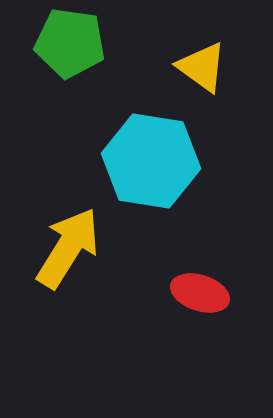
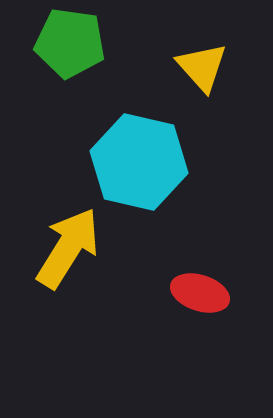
yellow triangle: rotated 12 degrees clockwise
cyan hexagon: moved 12 px left, 1 px down; rotated 4 degrees clockwise
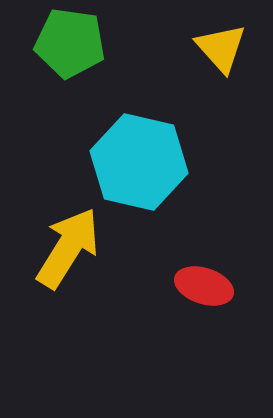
yellow triangle: moved 19 px right, 19 px up
red ellipse: moved 4 px right, 7 px up
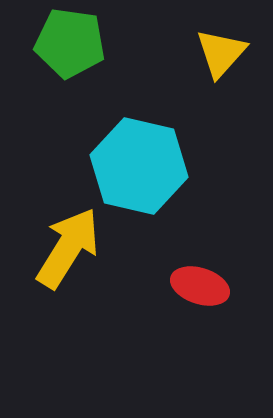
yellow triangle: moved 5 px down; rotated 24 degrees clockwise
cyan hexagon: moved 4 px down
red ellipse: moved 4 px left
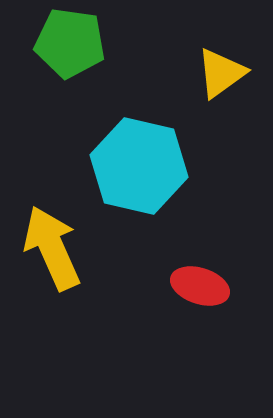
yellow triangle: moved 20 px down; rotated 12 degrees clockwise
yellow arrow: moved 16 px left; rotated 56 degrees counterclockwise
